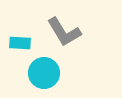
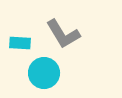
gray L-shape: moved 1 px left, 2 px down
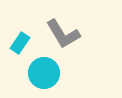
cyan rectangle: rotated 60 degrees counterclockwise
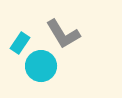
cyan circle: moved 3 px left, 7 px up
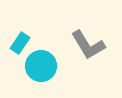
gray L-shape: moved 25 px right, 11 px down
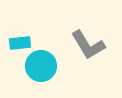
cyan rectangle: rotated 50 degrees clockwise
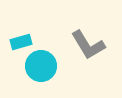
cyan rectangle: moved 1 px right, 1 px up; rotated 10 degrees counterclockwise
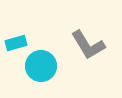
cyan rectangle: moved 5 px left, 1 px down
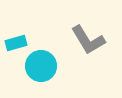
gray L-shape: moved 5 px up
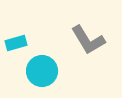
cyan circle: moved 1 px right, 5 px down
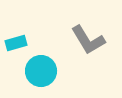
cyan circle: moved 1 px left
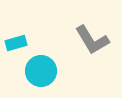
gray L-shape: moved 4 px right
